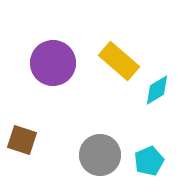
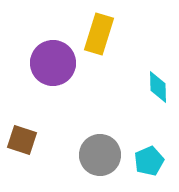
yellow rectangle: moved 20 px left, 27 px up; rotated 66 degrees clockwise
cyan diamond: moved 1 px right, 3 px up; rotated 60 degrees counterclockwise
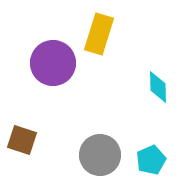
cyan pentagon: moved 2 px right, 1 px up
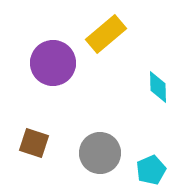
yellow rectangle: moved 7 px right; rotated 33 degrees clockwise
brown square: moved 12 px right, 3 px down
gray circle: moved 2 px up
cyan pentagon: moved 10 px down
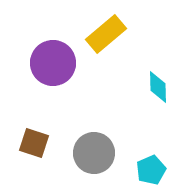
gray circle: moved 6 px left
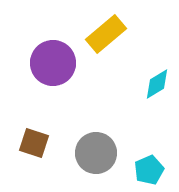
cyan diamond: moved 1 px left, 3 px up; rotated 60 degrees clockwise
gray circle: moved 2 px right
cyan pentagon: moved 2 px left
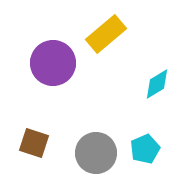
cyan pentagon: moved 4 px left, 21 px up
